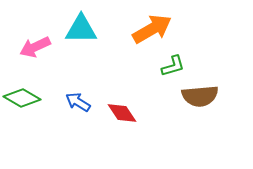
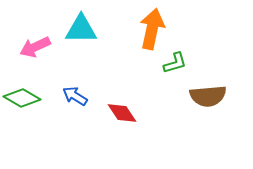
orange arrow: rotated 48 degrees counterclockwise
green L-shape: moved 2 px right, 3 px up
brown semicircle: moved 8 px right
blue arrow: moved 3 px left, 6 px up
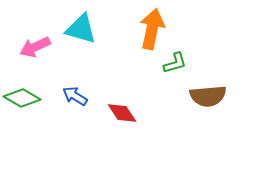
cyan triangle: rotated 16 degrees clockwise
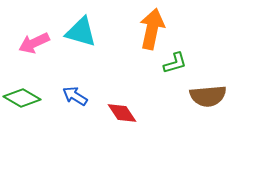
cyan triangle: moved 3 px down
pink arrow: moved 1 px left, 4 px up
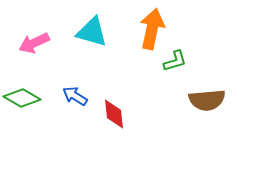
cyan triangle: moved 11 px right
green L-shape: moved 2 px up
brown semicircle: moved 1 px left, 4 px down
red diamond: moved 8 px left, 1 px down; rotated 28 degrees clockwise
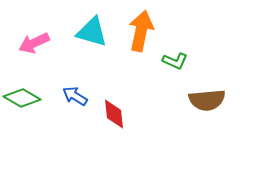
orange arrow: moved 11 px left, 2 px down
green L-shape: rotated 40 degrees clockwise
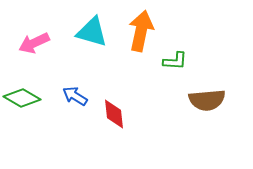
green L-shape: rotated 20 degrees counterclockwise
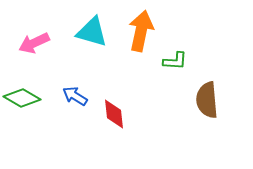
brown semicircle: rotated 90 degrees clockwise
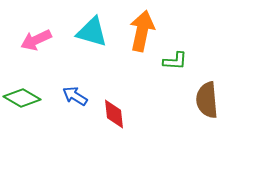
orange arrow: moved 1 px right
pink arrow: moved 2 px right, 3 px up
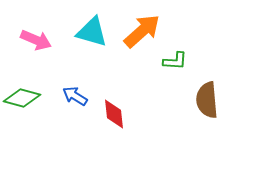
orange arrow: rotated 36 degrees clockwise
pink arrow: rotated 132 degrees counterclockwise
green diamond: rotated 15 degrees counterclockwise
